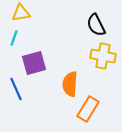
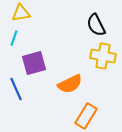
orange semicircle: rotated 120 degrees counterclockwise
orange rectangle: moved 2 px left, 7 px down
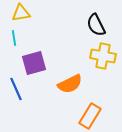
cyan line: rotated 28 degrees counterclockwise
orange rectangle: moved 4 px right
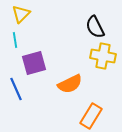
yellow triangle: moved 1 px down; rotated 36 degrees counterclockwise
black semicircle: moved 1 px left, 2 px down
cyan line: moved 1 px right, 2 px down
orange rectangle: moved 1 px right
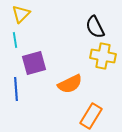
blue line: rotated 20 degrees clockwise
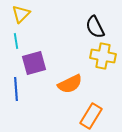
cyan line: moved 1 px right, 1 px down
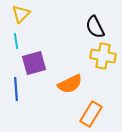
orange rectangle: moved 2 px up
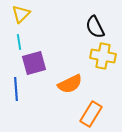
cyan line: moved 3 px right, 1 px down
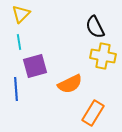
purple square: moved 1 px right, 3 px down
orange rectangle: moved 2 px right, 1 px up
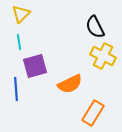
yellow cross: rotated 15 degrees clockwise
